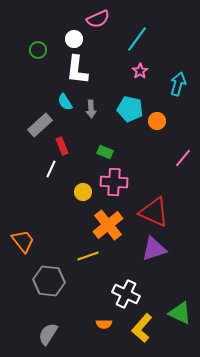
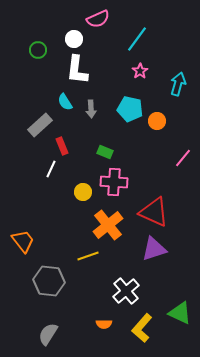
white cross: moved 3 px up; rotated 24 degrees clockwise
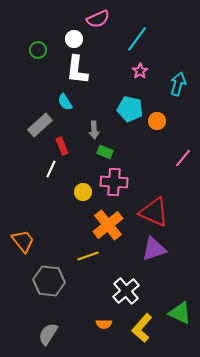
gray arrow: moved 3 px right, 21 px down
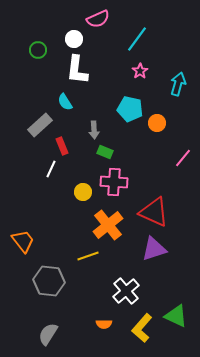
orange circle: moved 2 px down
green triangle: moved 4 px left, 3 px down
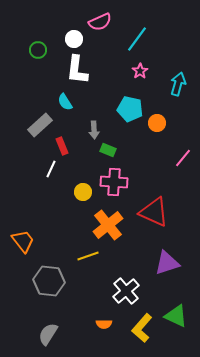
pink semicircle: moved 2 px right, 3 px down
green rectangle: moved 3 px right, 2 px up
purple triangle: moved 13 px right, 14 px down
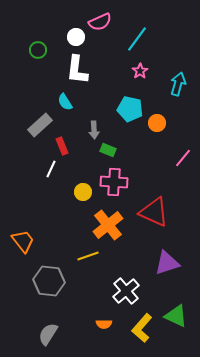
white circle: moved 2 px right, 2 px up
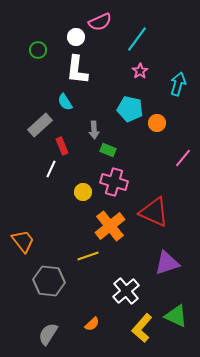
pink cross: rotated 12 degrees clockwise
orange cross: moved 2 px right, 1 px down
orange semicircle: moved 12 px left; rotated 42 degrees counterclockwise
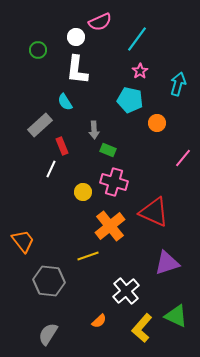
cyan pentagon: moved 9 px up
orange semicircle: moved 7 px right, 3 px up
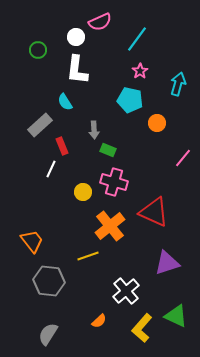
orange trapezoid: moved 9 px right
